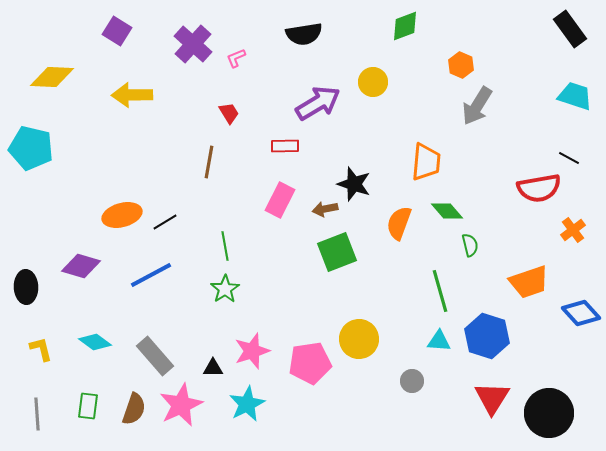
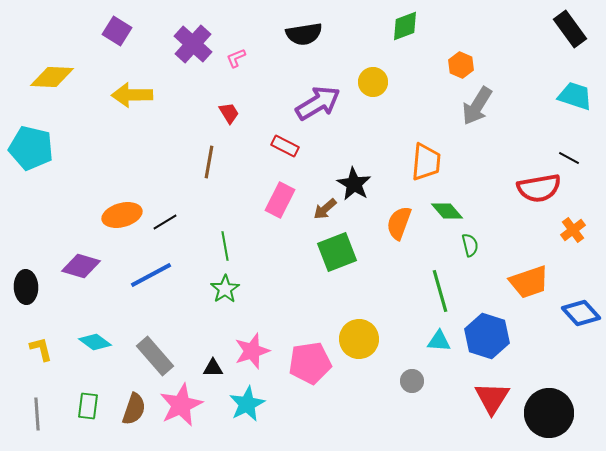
red rectangle at (285, 146): rotated 28 degrees clockwise
black star at (354, 184): rotated 12 degrees clockwise
brown arrow at (325, 209): rotated 30 degrees counterclockwise
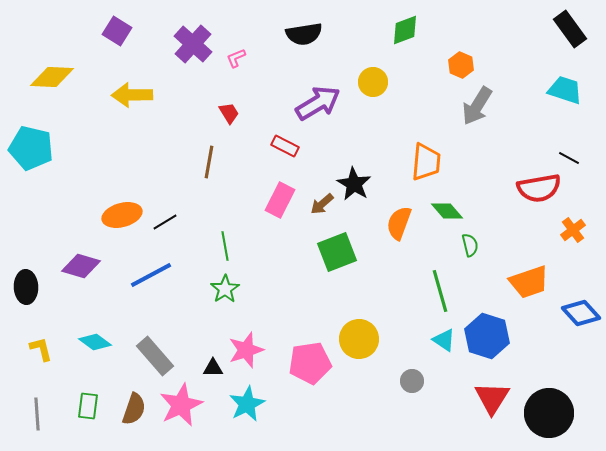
green diamond at (405, 26): moved 4 px down
cyan trapezoid at (575, 96): moved 10 px left, 6 px up
brown arrow at (325, 209): moved 3 px left, 5 px up
cyan triangle at (439, 341): moved 5 px right, 1 px up; rotated 30 degrees clockwise
pink star at (252, 351): moved 6 px left, 1 px up
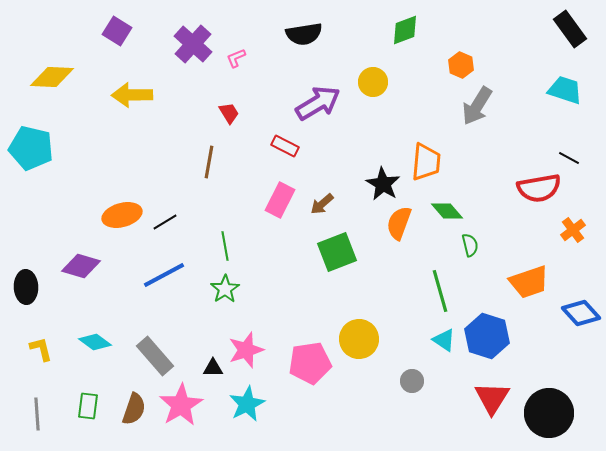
black star at (354, 184): moved 29 px right
blue line at (151, 275): moved 13 px right
pink star at (181, 405): rotated 6 degrees counterclockwise
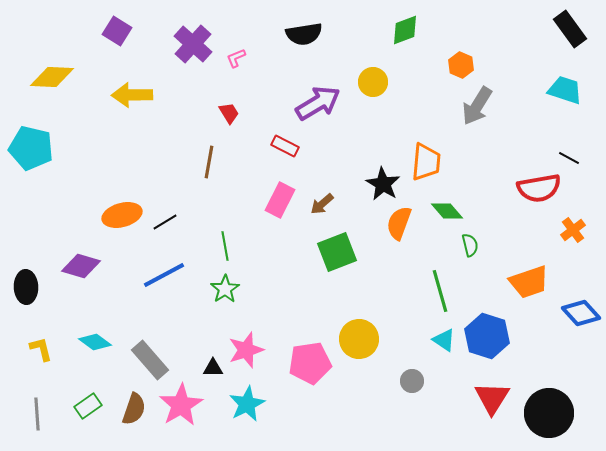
gray rectangle at (155, 356): moved 5 px left, 4 px down
green rectangle at (88, 406): rotated 48 degrees clockwise
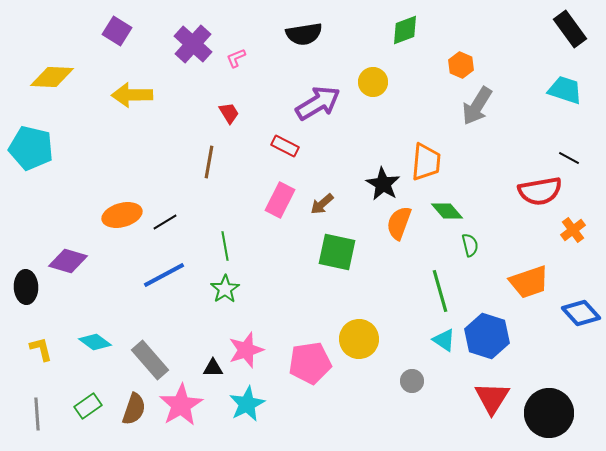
red semicircle at (539, 188): moved 1 px right, 3 px down
green square at (337, 252): rotated 33 degrees clockwise
purple diamond at (81, 266): moved 13 px left, 5 px up
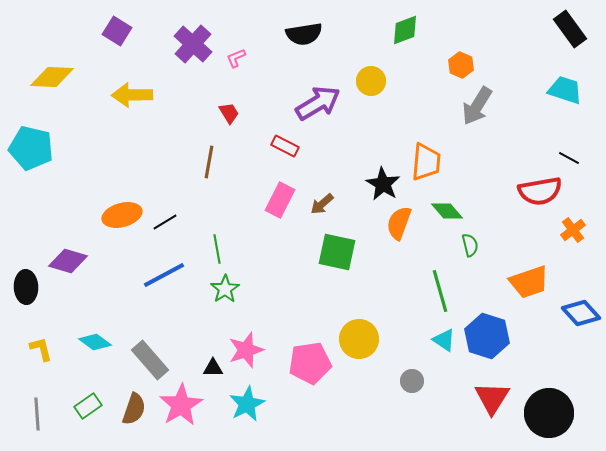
yellow circle at (373, 82): moved 2 px left, 1 px up
green line at (225, 246): moved 8 px left, 3 px down
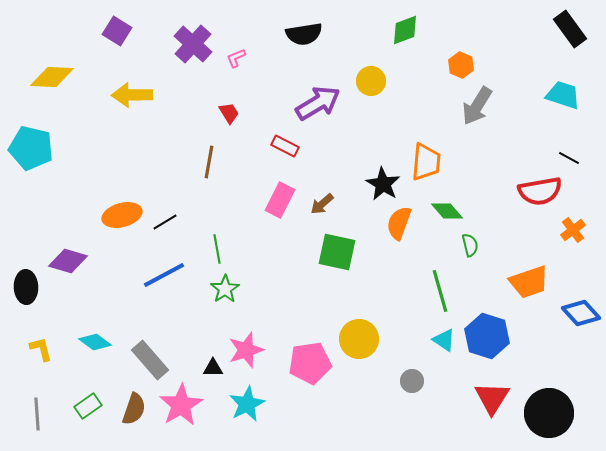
cyan trapezoid at (565, 90): moved 2 px left, 5 px down
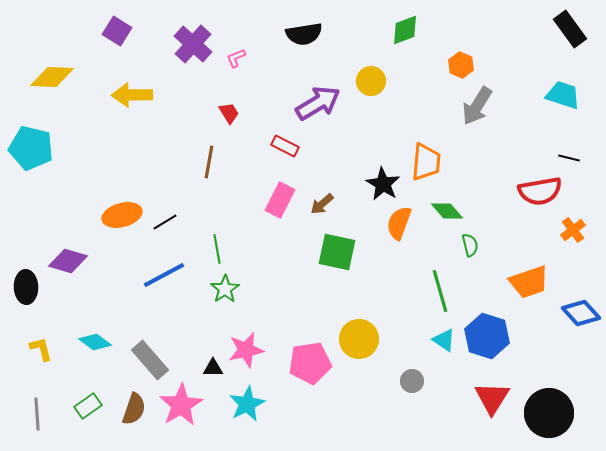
black line at (569, 158): rotated 15 degrees counterclockwise
pink star at (246, 350): rotated 6 degrees clockwise
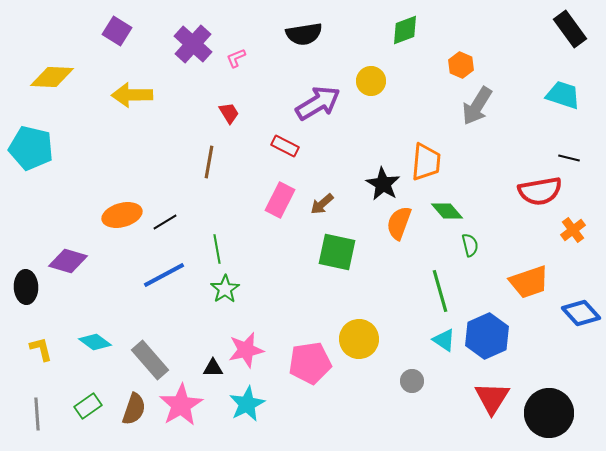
blue hexagon at (487, 336): rotated 18 degrees clockwise
